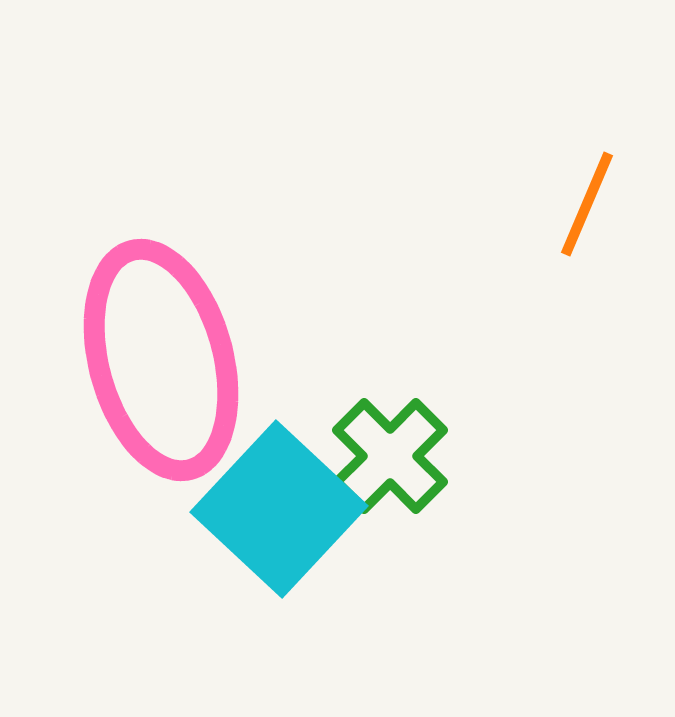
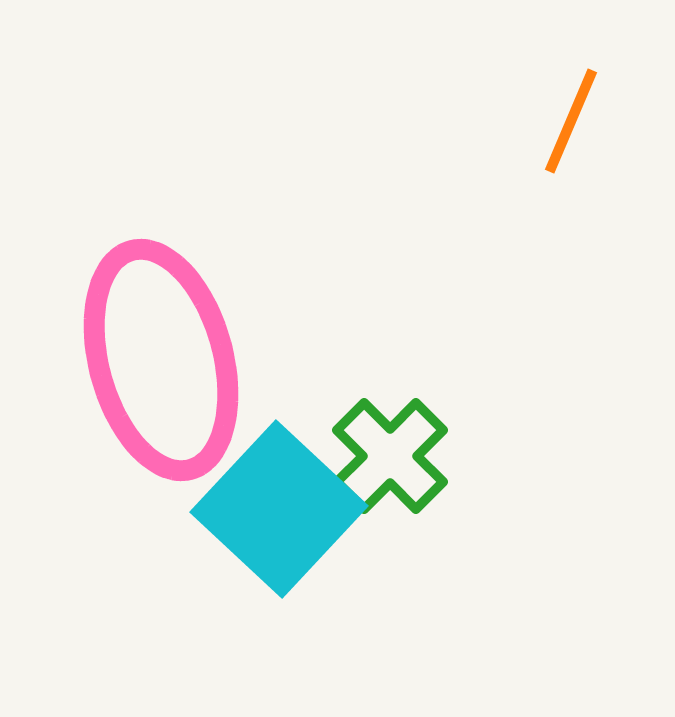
orange line: moved 16 px left, 83 px up
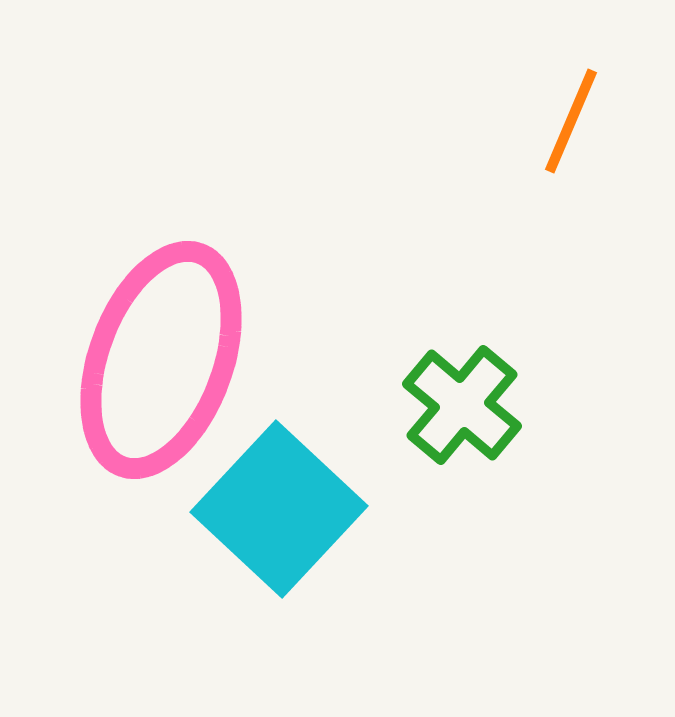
pink ellipse: rotated 35 degrees clockwise
green cross: moved 72 px right, 51 px up; rotated 5 degrees counterclockwise
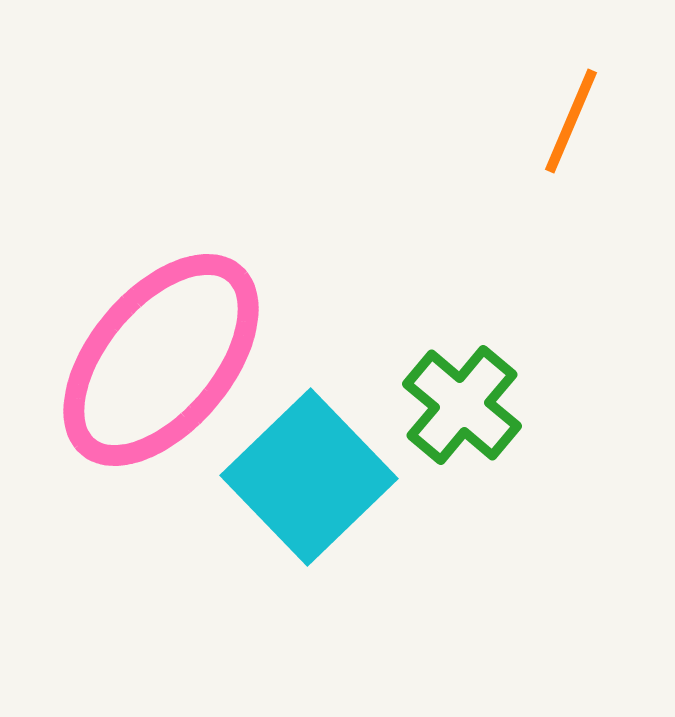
pink ellipse: rotated 20 degrees clockwise
cyan square: moved 30 px right, 32 px up; rotated 3 degrees clockwise
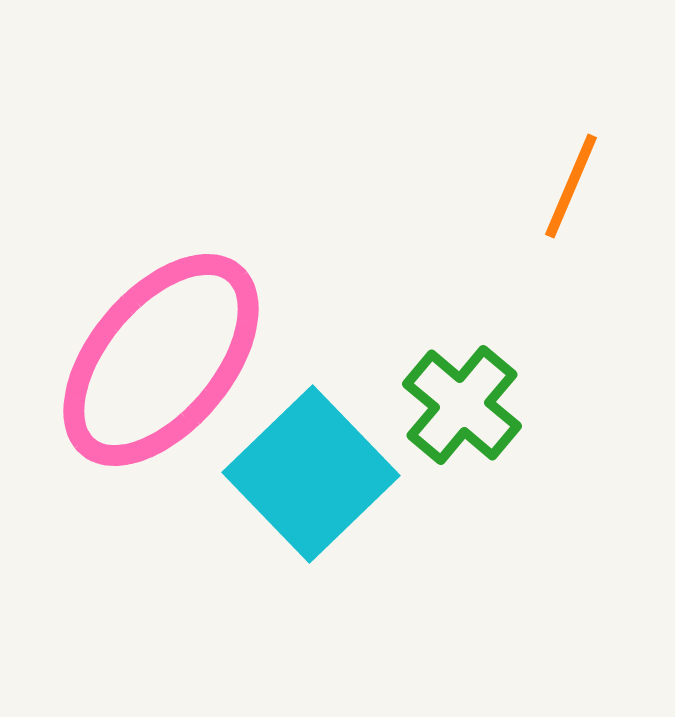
orange line: moved 65 px down
cyan square: moved 2 px right, 3 px up
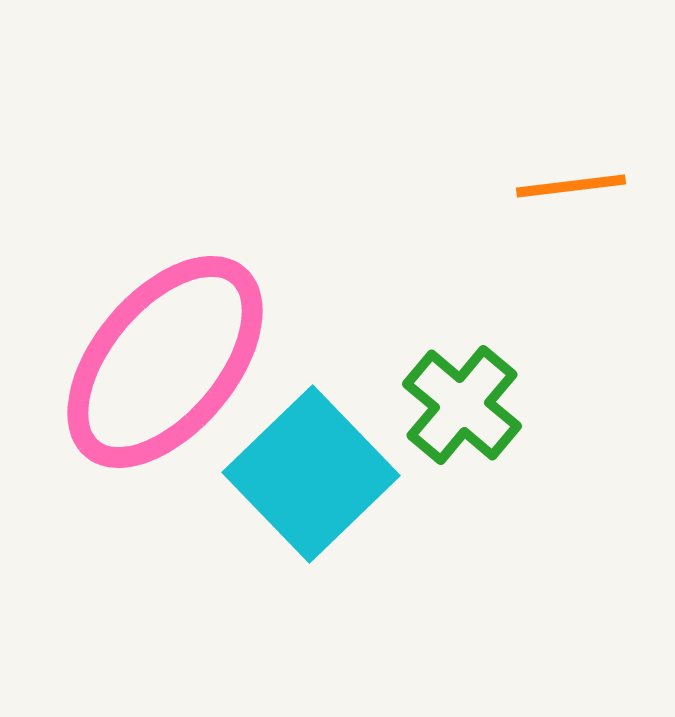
orange line: rotated 60 degrees clockwise
pink ellipse: moved 4 px right, 2 px down
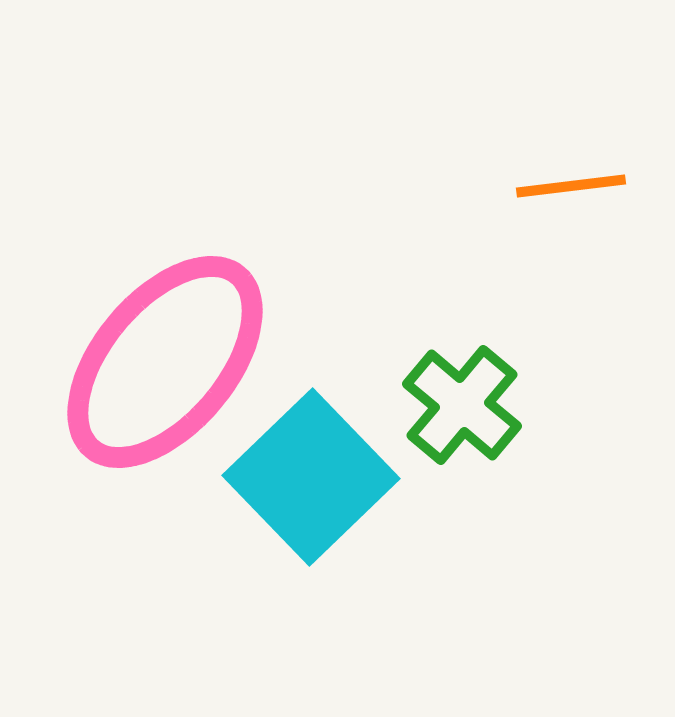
cyan square: moved 3 px down
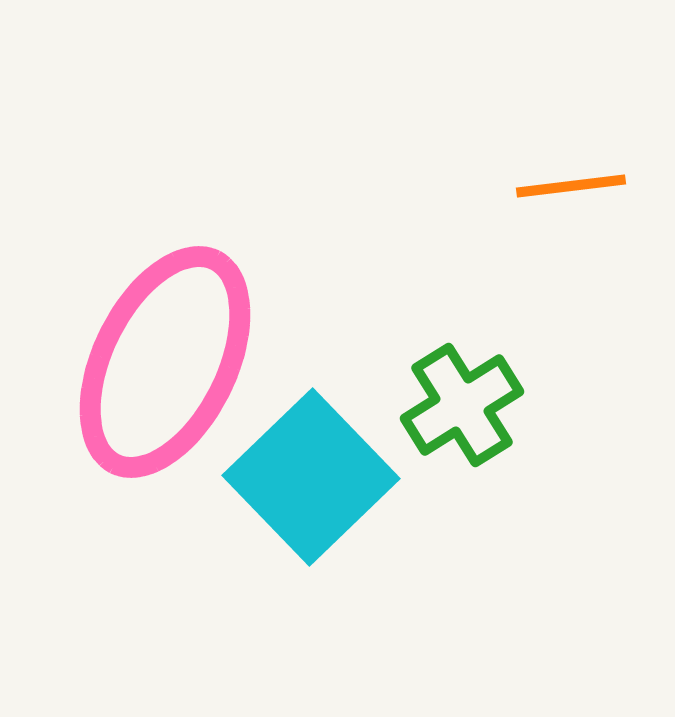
pink ellipse: rotated 14 degrees counterclockwise
green cross: rotated 18 degrees clockwise
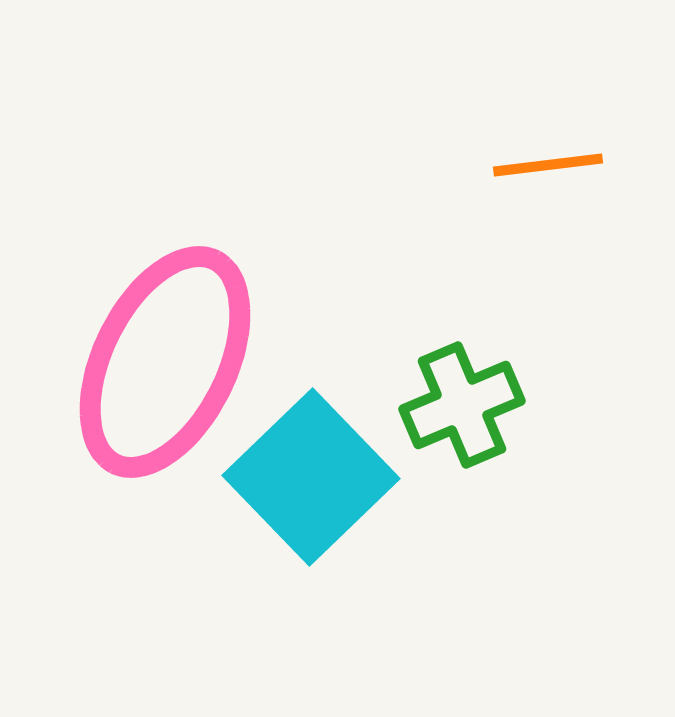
orange line: moved 23 px left, 21 px up
green cross: rotated 9 degrees clockwise
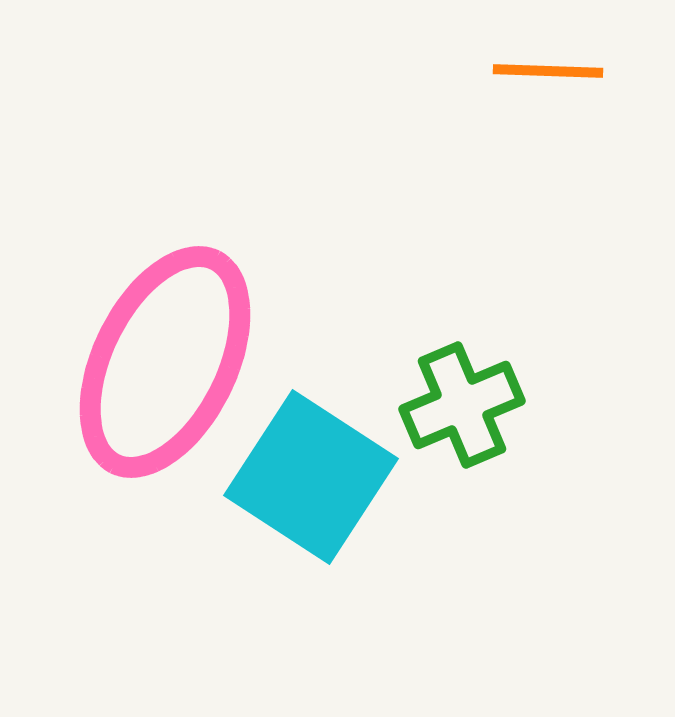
orange line: moved 94 px up; rotated 9 degrees clockwise
cyan square: rotated 13 degrees counterclockwise
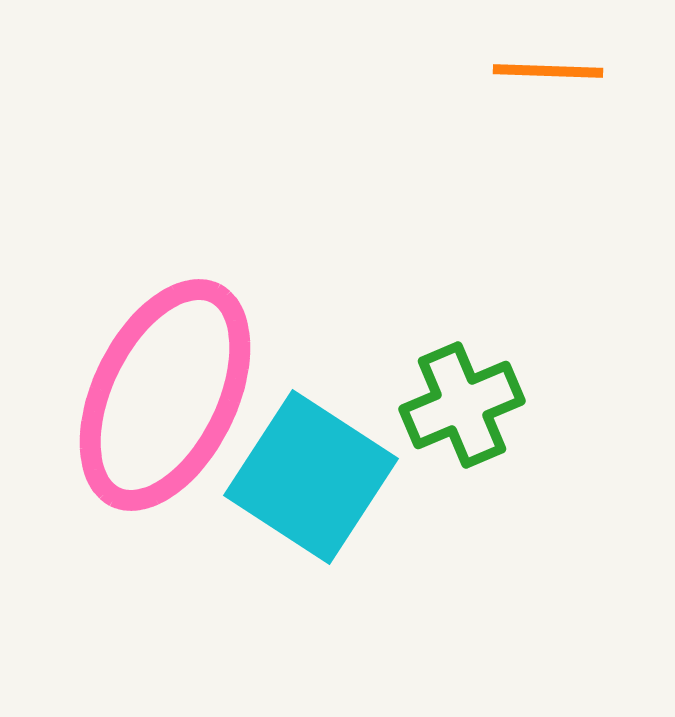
pink ellipse: moved 33 px down
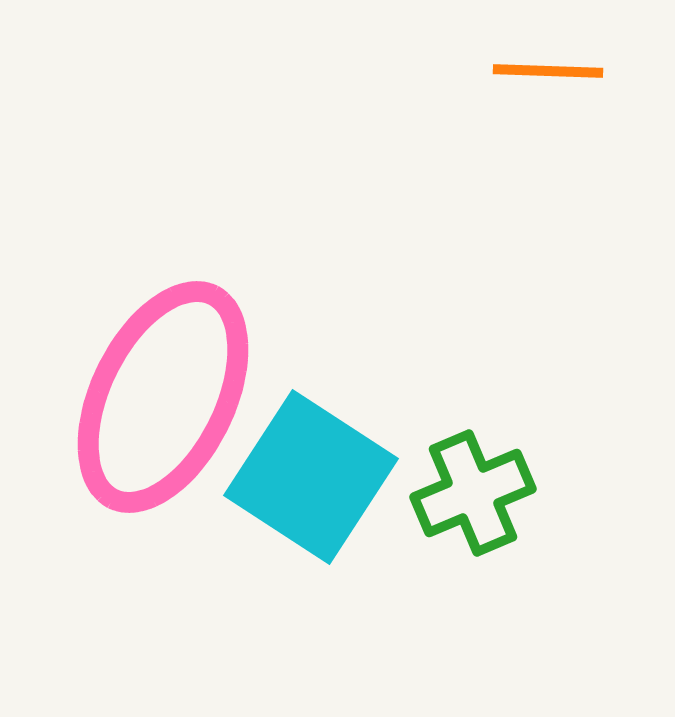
pink ellipse: moved 2 px left, 2 px down
green cross: moved 11 px right, 88 px down
